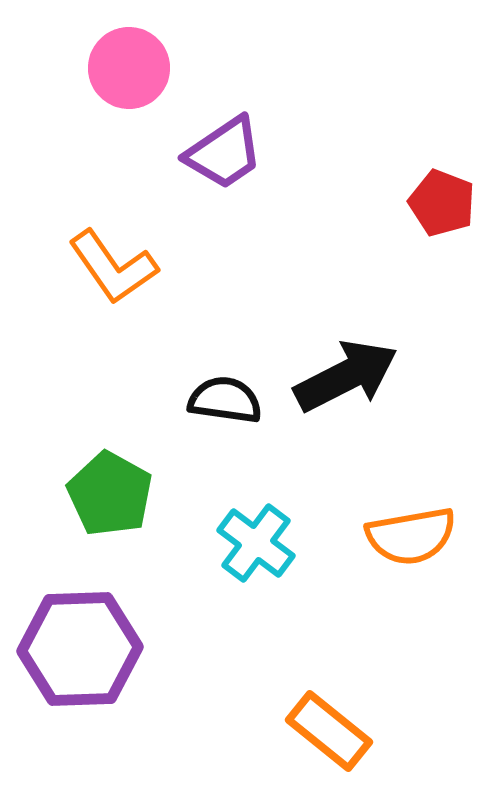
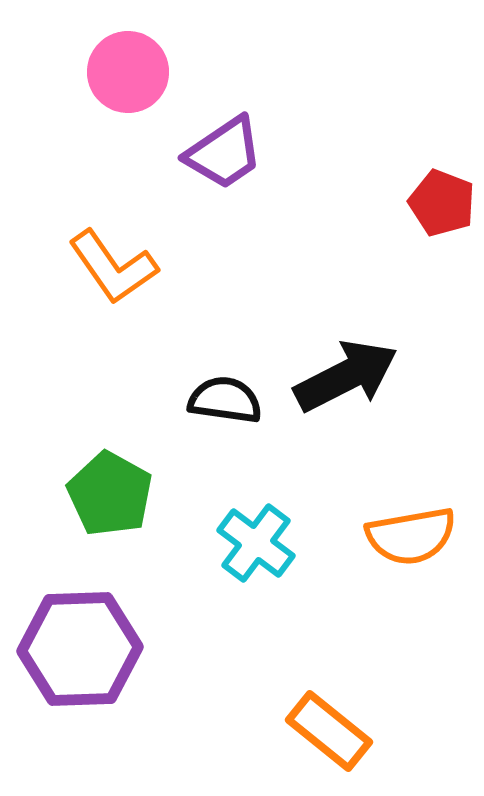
pink circle: moved 1 px left, 4 px down
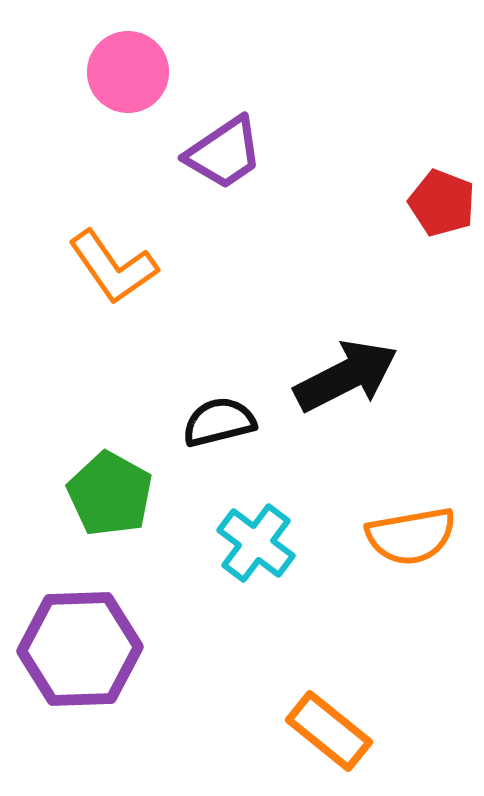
black semicircle: moved 6 px left, 22 px down; rotated 22 degrees counterclockwise
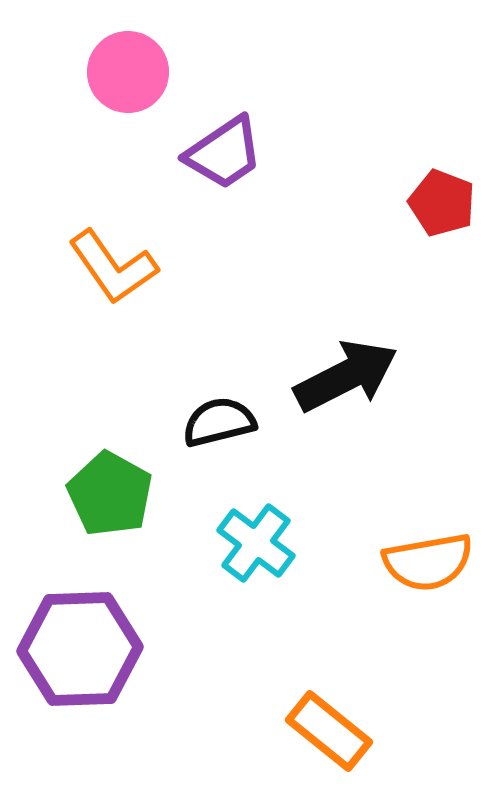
orange semicircle: moved 17 px right, 26 px down
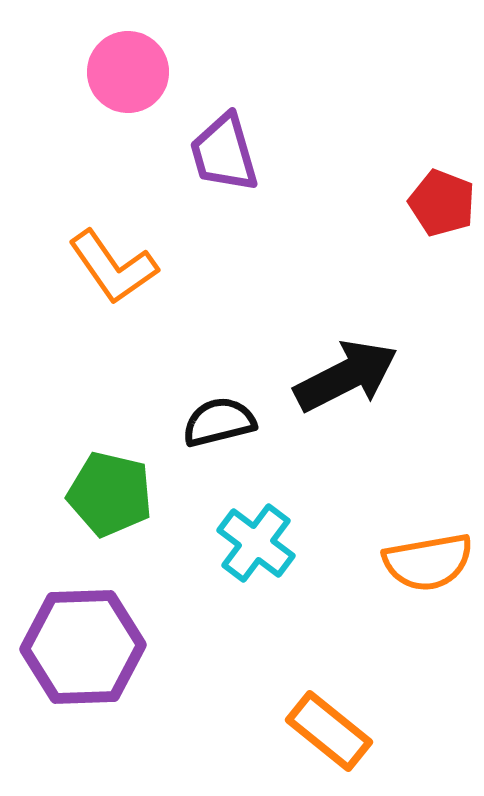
purple trapezoid: rotated 108 degrees clockwise
green pentagon: rotated 16 degrees counterclockwise
purple hexagon: moved 3 px right, 2 px up
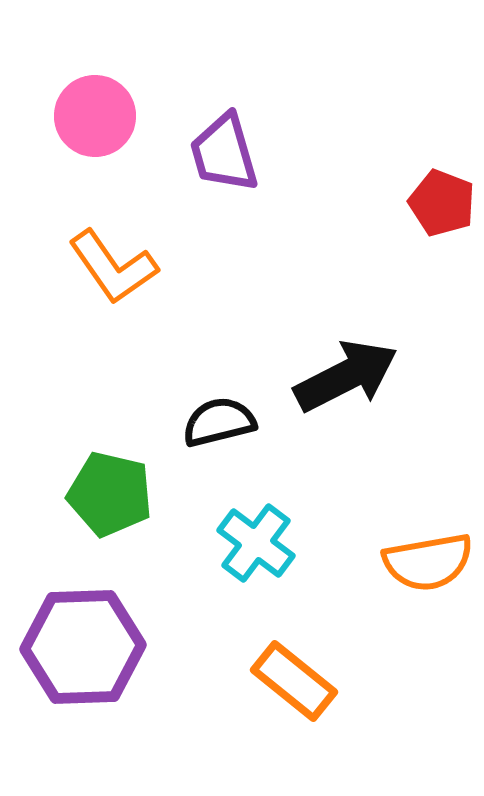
pink circle: moved 33 px left, 44 px down
orange rectangle: moved 35 px left, 50 px up
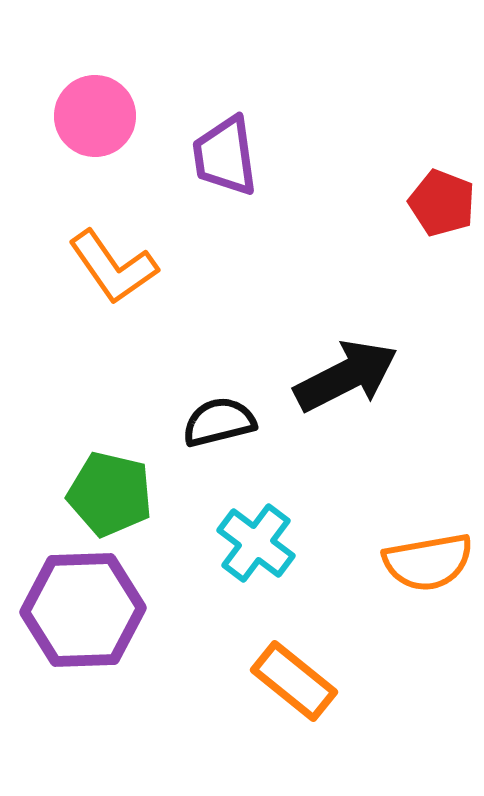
purple trapezoid: moved 1 px right, 3 px down; rotated 8 degrees clockwise
purple hexagon: moved 37 px up
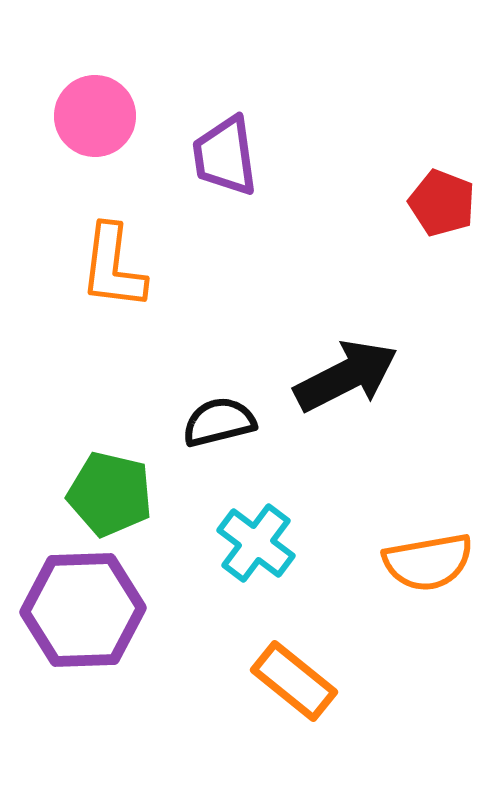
orange L-shape: rotated 42 degrees clockwise
